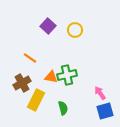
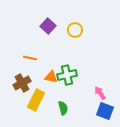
orange line: rotated 24 degrees counterclockwise
blue square: rotated 36 degrees clockwise
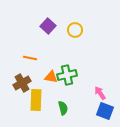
yellow rectangle: rotated 25 degrees counterclockwise
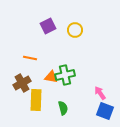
purple square: rotated 21 degrees clockwise
green cross: moved 2 px left
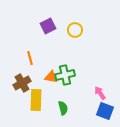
orange line: rotated 64 degrees clockwise
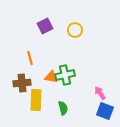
purple square: moved 3 px left
brown cross: rotated 24 degrees clockwise
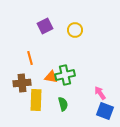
green semicircle: moved 4 px up
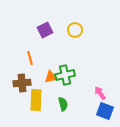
purple square: moved 4 px down
orange triangle: rotated 24 degrees counterclockwise
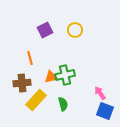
yellow rectangle: rotated 40 degrees clockwise
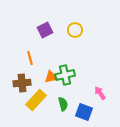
blue square: moved 21 px left, 1 px down
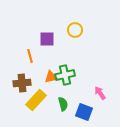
purple square: moved 2 px right, 9 px down; rotated 28 degrees clockwise
orange line: moved 2 px up
